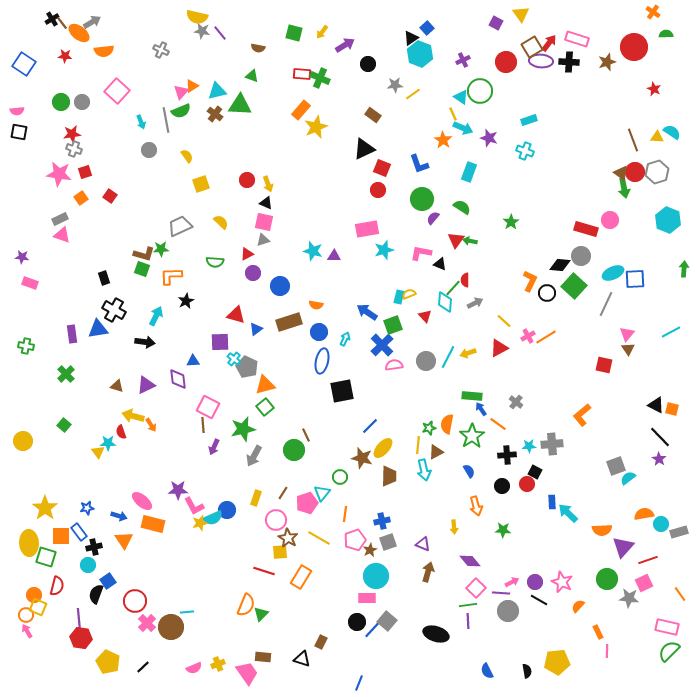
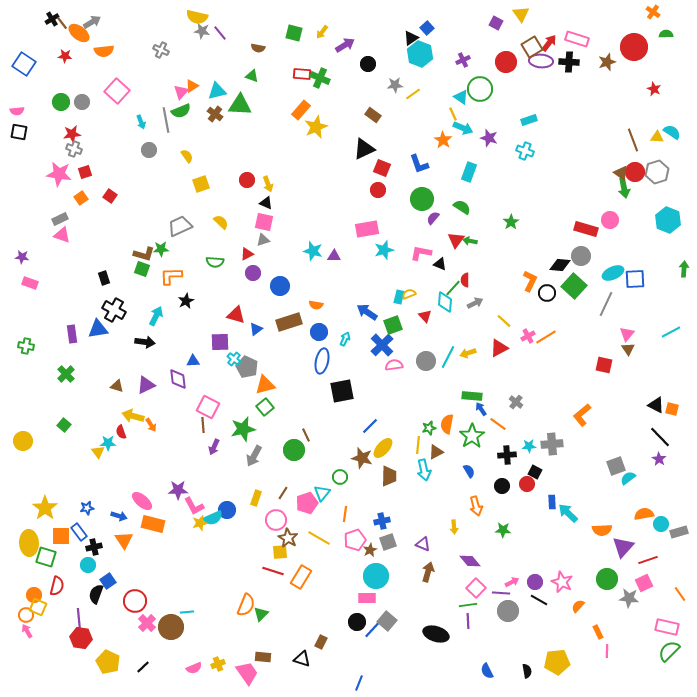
green circle at (480, 91): moved 2 px up
red line at (264, 571): moved 9 px right
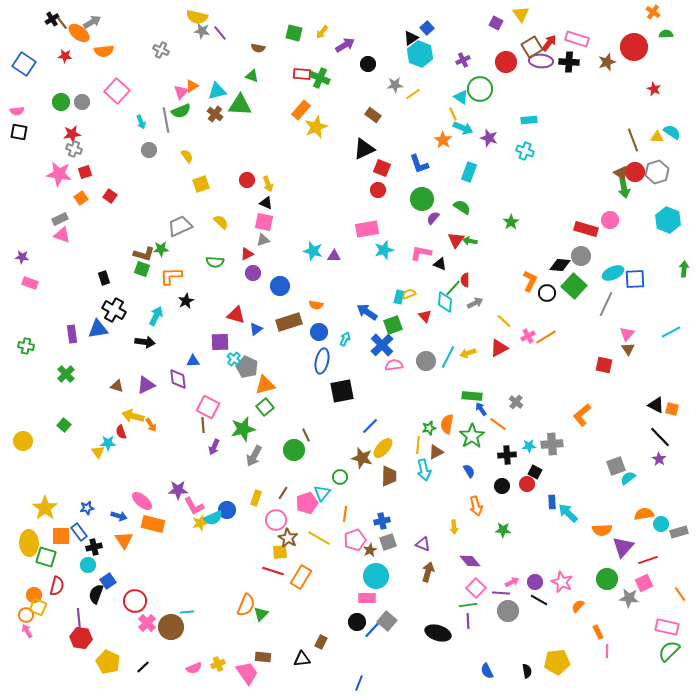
cyan rectangle at (529, 120): rotated 14 degrees clockwise
black ellipse at (436, 634): moved 2 px right, 1 px up
black triangle at (302, 659): rotated 24 degrees counterclockwise
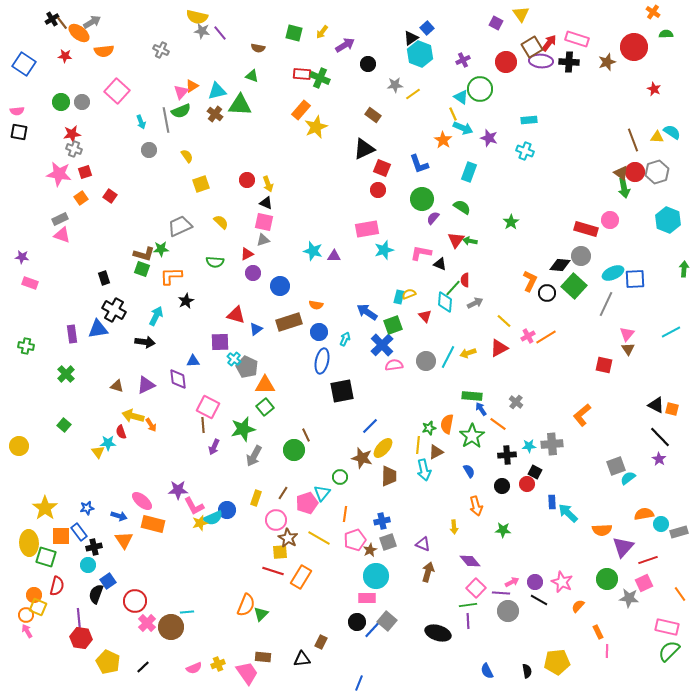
orange triangle at (265, 385): rotated 15 degrees clockwise
yellow circle at (23, 441): moved 4 px left, 5 px down
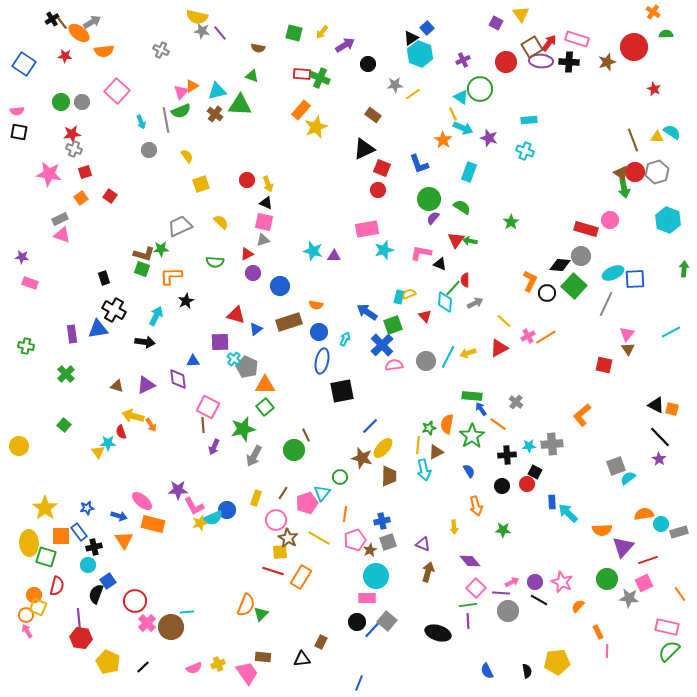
pink star at (59, 174): moved 10 px left
green circle at (422, 199): moved 7 px right
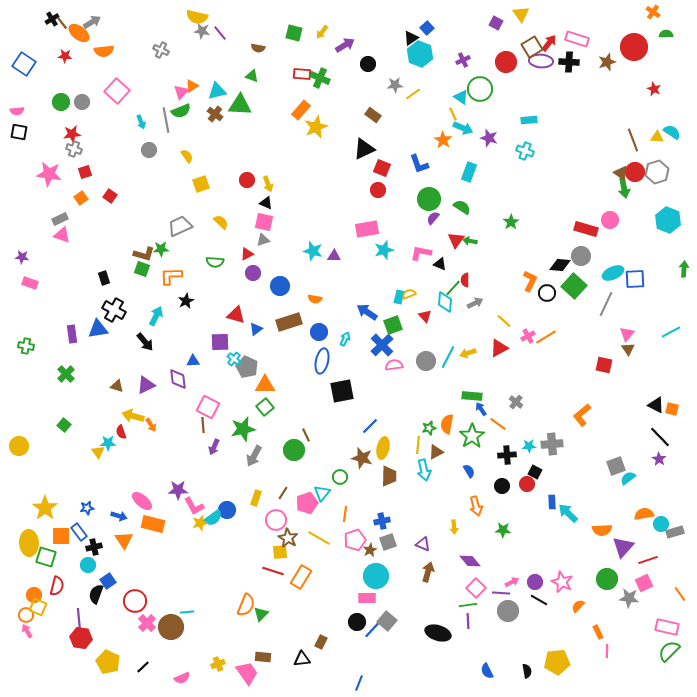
orange semicircle at (316, 305): moved 1 px left, 6 px up
black arrow at (145, 342): rotated 42 degrees clockwise
yellow ellipse at (383, 448): rotated 30 degrees counterclockwise
cyan semicircle at (213, 518): rotated 12 degrees counterclockwise
gray rectangle at (679, 532): moved 4 px left
pink semicircle at (194, 668): moved 12 px left, 10 px down
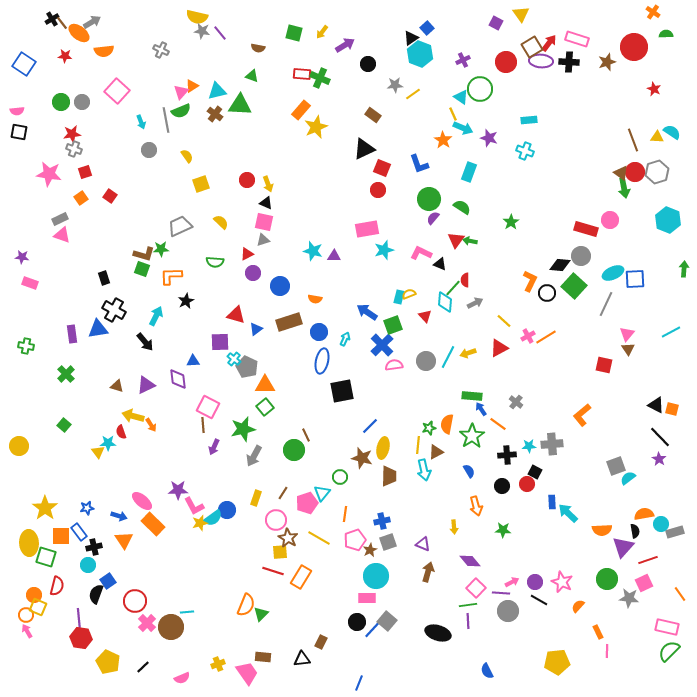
pink L-shape at (421, 253): rotated 15 degrees clockwise
orange rectangle at (153, 524): rotated 30 degrees clockwise
black semicircle at (527, 671): moved 108 px right, 140 px up
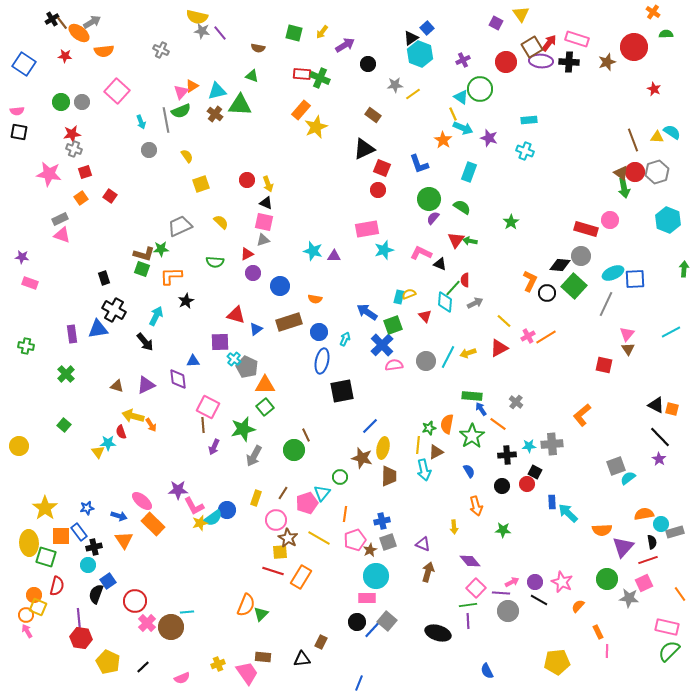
black semicircle at (635, 531): moved 17 px right, 11 px down
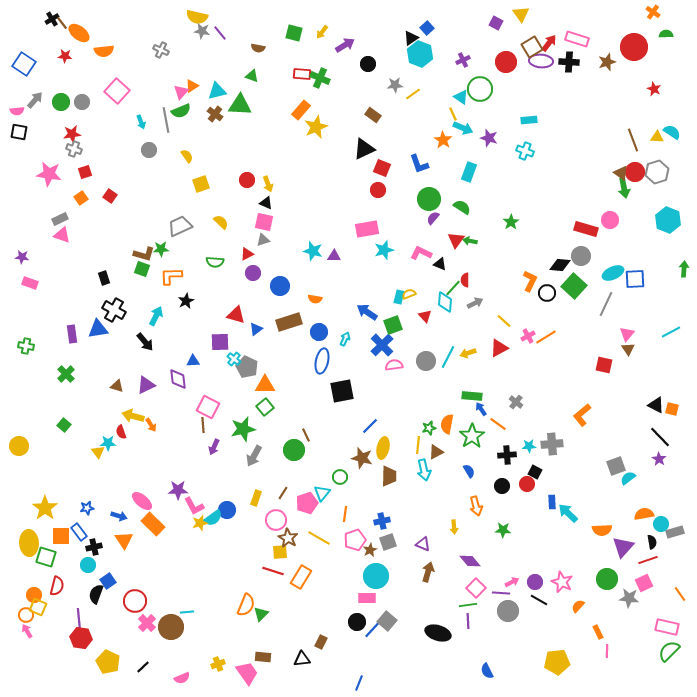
gray arrow at (92, 22): moved 57 px left, 78 px down; rotated 18 degrees counterclockwise
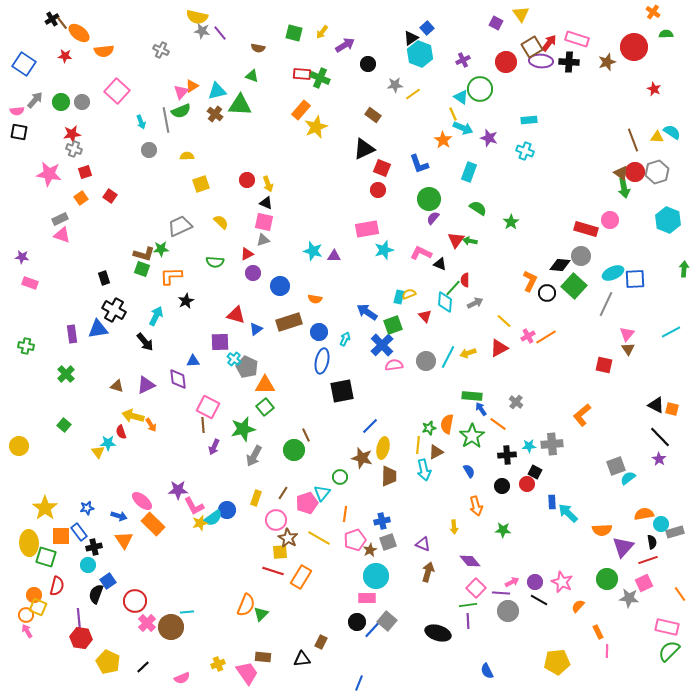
yellow semicircle at (187, 156): rotated 56 degrees counterclockwise
green semicircle at (462, 207): moved 16 px right, 1 px down
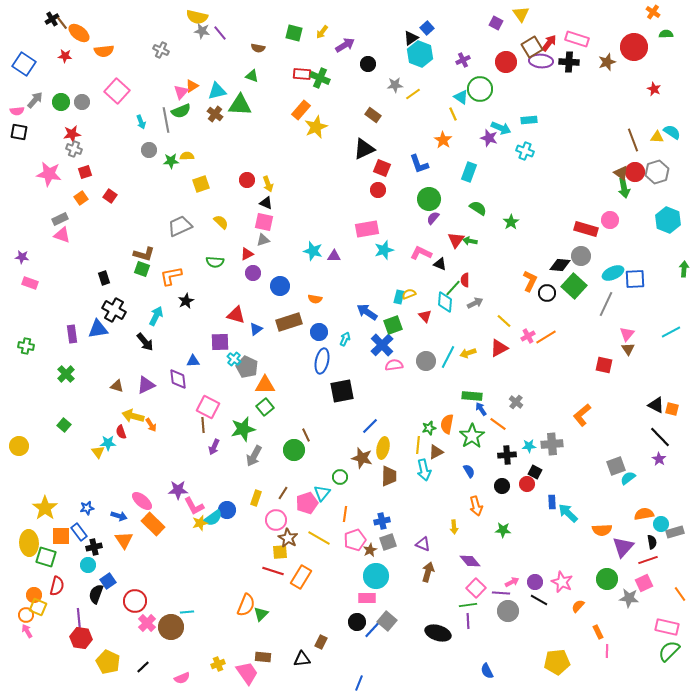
cyan arrow at (463, 128): moved 38 px right
green star at (161, 249): moved 10 px right, 88 px up
orange L-shape at (171, 276): rotated 10 degrees counterclockwise
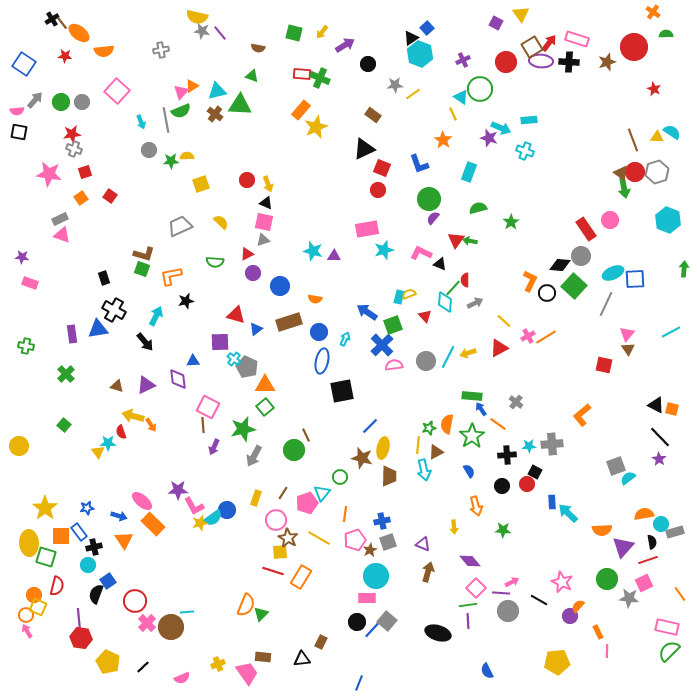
gray cross at (161, 50): rotated 35 degrees counterclockwise
green semicircle at (478, 208): rotated 48 degrees counterclockwise
red rectangle at (586, 229): rotated 40 degrees clockwise
black star at (186, 301): rotated 14 degrees clockwise
purple circle at (535, 582): moved 35 px right, 34 px down
